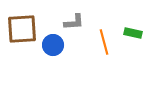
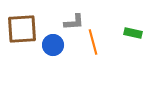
orange line: moved 11 px left
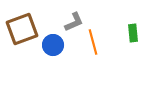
gray L-shape: rotated 20 degrees counterclockwise
brown square: rotated 16 degrees counterclockwise
green rectangle: rotated 72 degrees clockwise
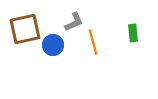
brown square: moved 3 px right; rotated 8 degrees clockwise
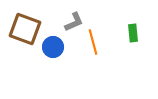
brown square: rotated 32 degrees clockwise
blue circle: moved 2 px down
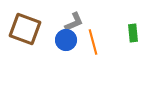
blue circle: moved 13 px right, 7 px up
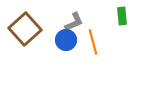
brown square: rotated 28 degrees clockwise
green rectangle: moved 11 px left, 17 px up
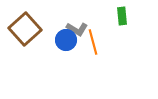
gray L-shape: moved 3 px right, 7 px down; rotated 55 degrees clockwise
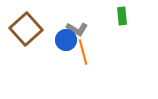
brown square: moved 1 px right
orange line: moved 10 px left, 10 px down
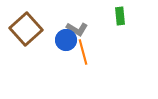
green rectangle: moved 2 px left
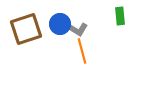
brown square: rotated 24 degrees clockwise
blue circle: moved 6 px left, 16 px up
orange line: moved 1 px left, 1 px up
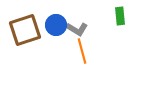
blue circle: moved 4 px left, 1 px down
brown square: moved 1 px left, 1 px down
